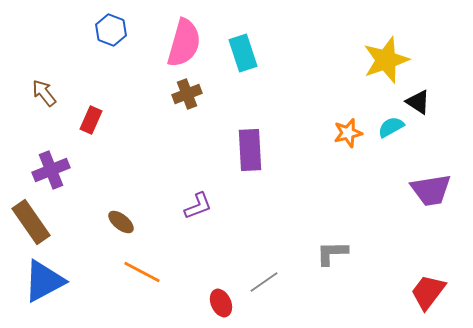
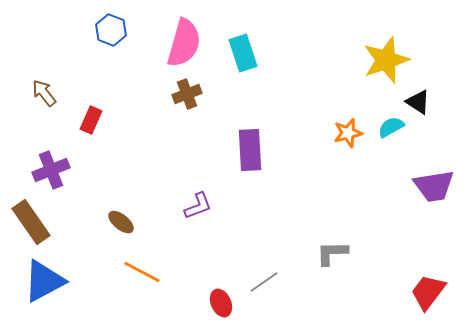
purple trapezoid: moved 3 px right, 4 px up
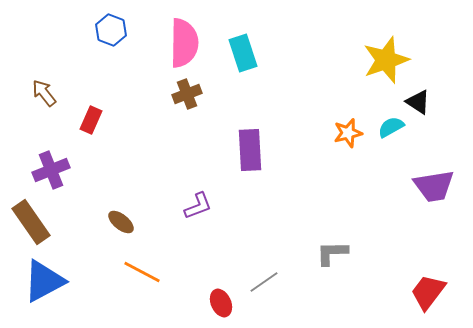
pink semicircle: rotated 15 degrees counterclockwise
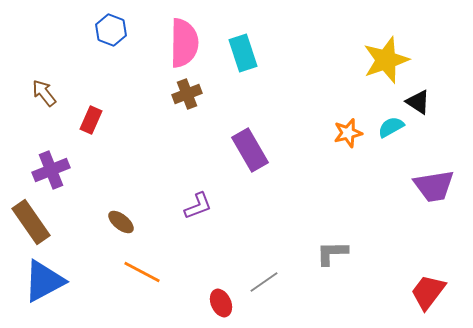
purple rectangle: rotated 27 degrees counterclockwise
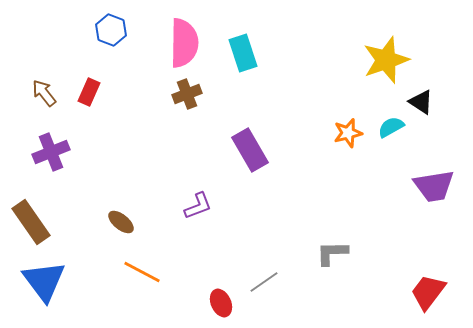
black triangle: moved 3 px right
red rectangle: moved 2 px left, 28 px up
purple cross: moved 18 px up
blue triangle: rotated 39 degrees counterclockwise
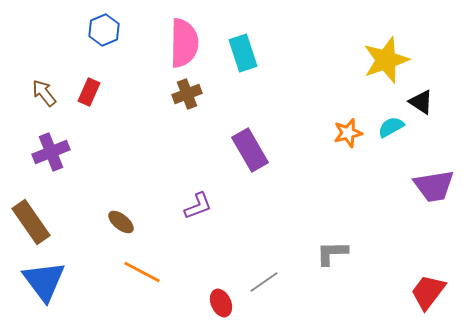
blue hexagon: moved 7 px left; rotated 16 degrees clockwise
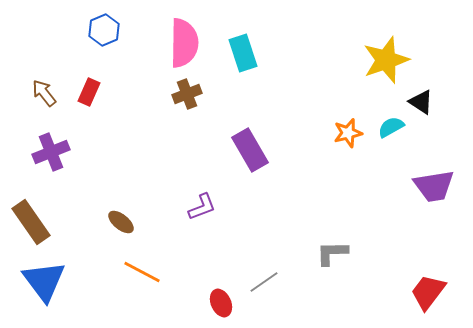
purple L-shape: moved 4 px right, 1 px down
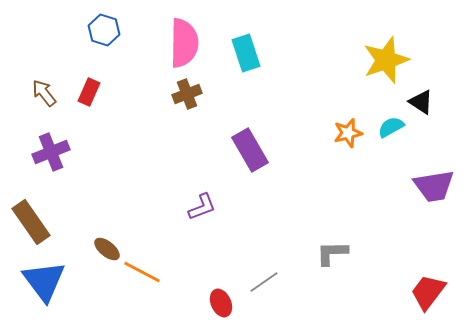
blue hexagon: rotated 20 degrees counterclockwise
cyan rectangle: moved 3 px right
brown ellipse: moved 14 px left, 27 px down
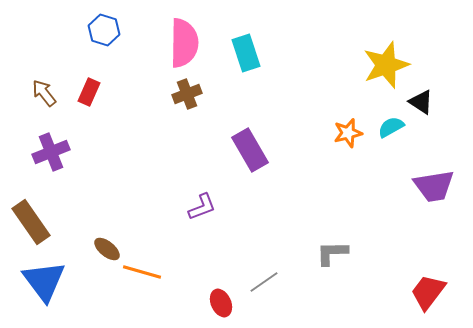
yellow star: moved 5 px down
orange line: rotated 12 degrees counterclockwise
